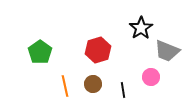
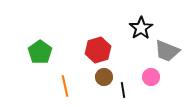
brown circle: moved 11 px right, 7 px up
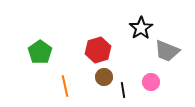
pink circle: moved 5 px down
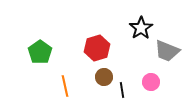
red hexagon: moved 1 px left, 2 px up
black line: moved 1 px left
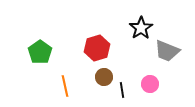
pink circle: moved 1 px left, 2 px down
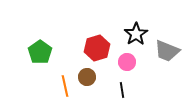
black star: moved 5 px left, 6 px down
brown circle: moved 17 px left
pink circle: moved 23 px left, 22 px up
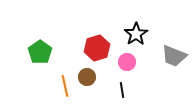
gray trapezoid: moved 7 px right, 5 px down
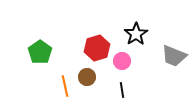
pink circle: moved 5 px left, 1 px up
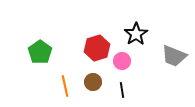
brown circle: moved 6 px right, 5 px down
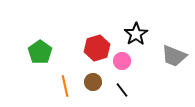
black line: rotated 28 degrees counterclockwise
